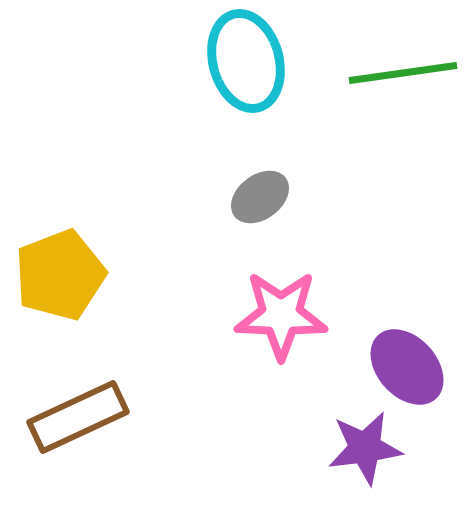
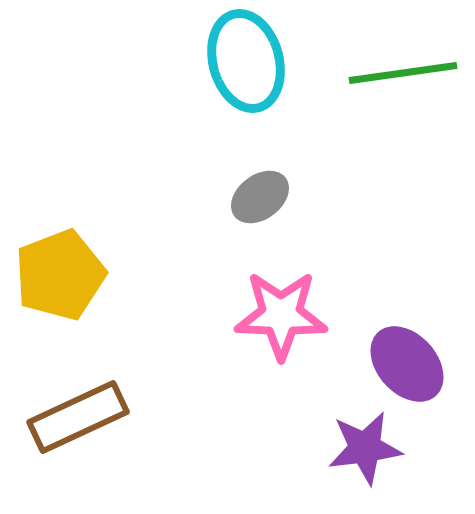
purple ellipse: moved 3 px up
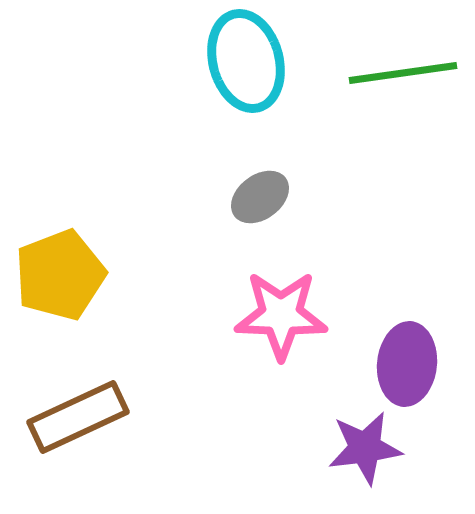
purple ellipse: rotated 48 degrees clockwise
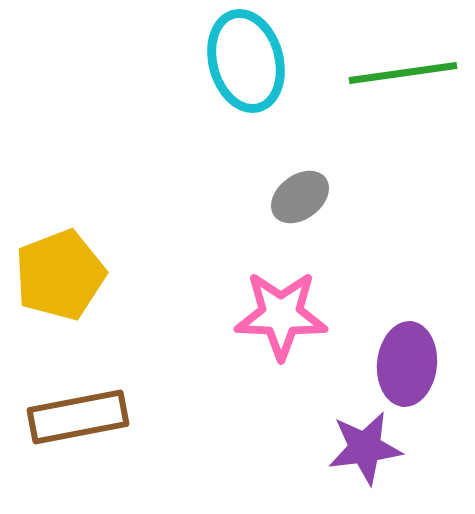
gray ellipse: moved 40 px right
brown rectangle: rotated 14 degrees clockwise
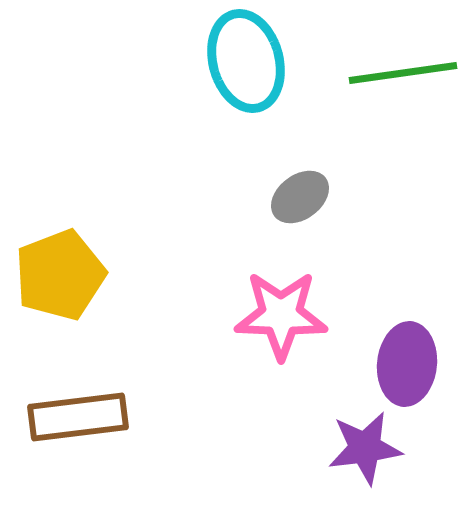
brown rectangle: rotated 4 degrees clockwise
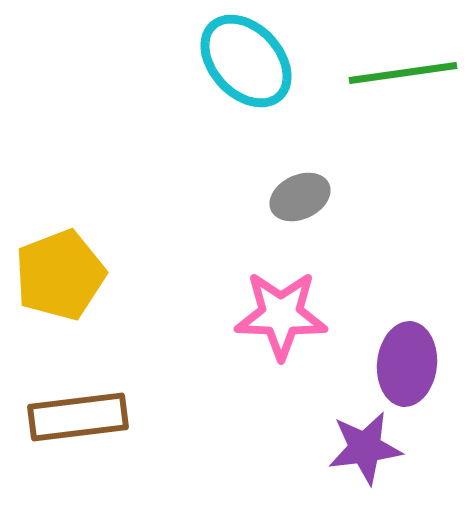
cyan ellipse: rotated 28 degrees counterclockwise
gray ellipse: rotated 12 degrees clockwise
